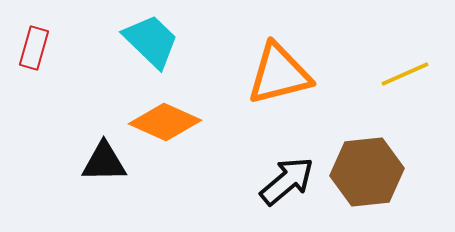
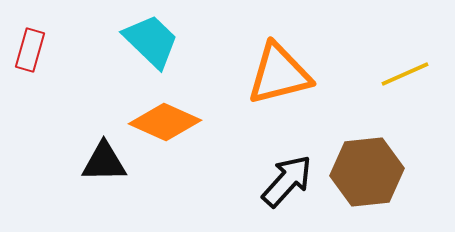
red rectangle: moved 4 px left, 2 px down
black arrow: rotated 8 degrees counterclockwise
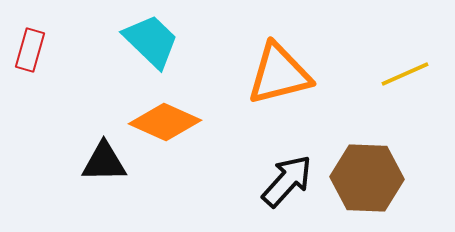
brown hexagon: moved 6 px down; rotated 8 degrees clockwise
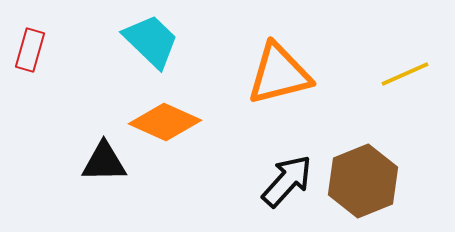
brown hexagon: moved 4 px left, 3 px down; rotated 24 degrees counterclockwise
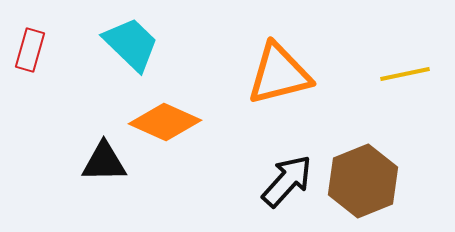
cyan trapezoid: moved 20 px left, 3 px down
yellow line: rotated 12 degrees clockwise
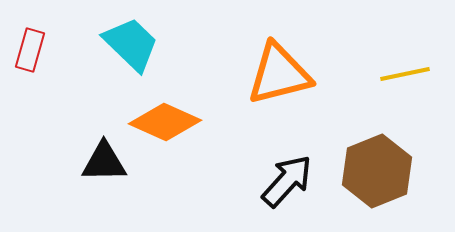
brown hexagon: moved 14 px right, 10 px up
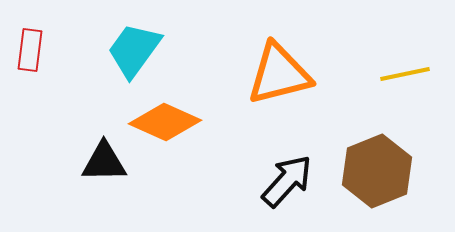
cyan trapezoid: moved 3 px right, 6 px down; rotated 98 degrees counterclockwise
red rectangle: rotated 9 degrees counterclockwise
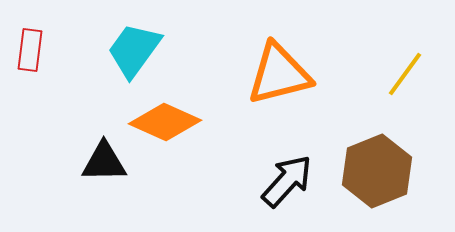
yellow line: rotated 42 degrees counterclockwise
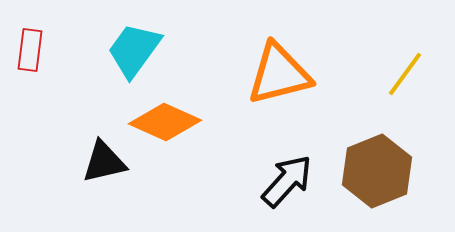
black triangle: rotated 12 degrees counterclockwise
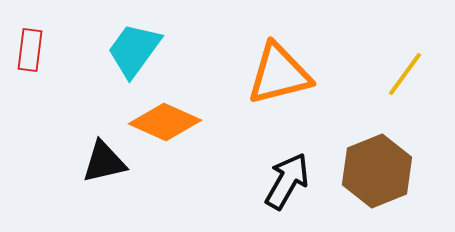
black arrow: rotated 12 degrees counterclockwise
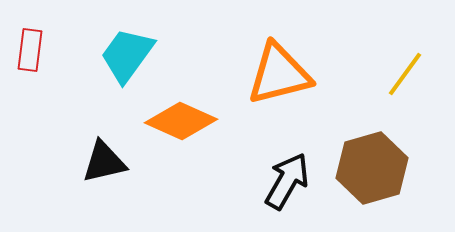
cyan trapezoid: moved 7 px left, 5 px down
orange diamond: moved 16 px right, 1 px up
brown hexagon: moved 5 px left, 3 px up; rotated 6 degrees clockwise
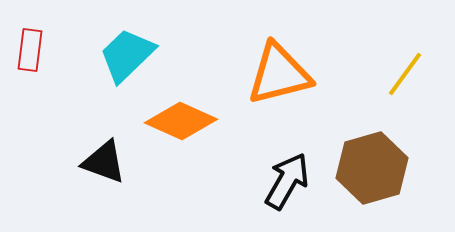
cyan trapezoid: rotated 10 degrees clockwise
black triangle: rotated 33 degrees clockwise
